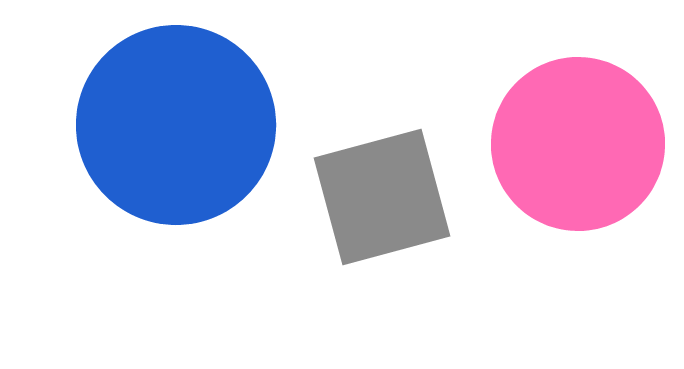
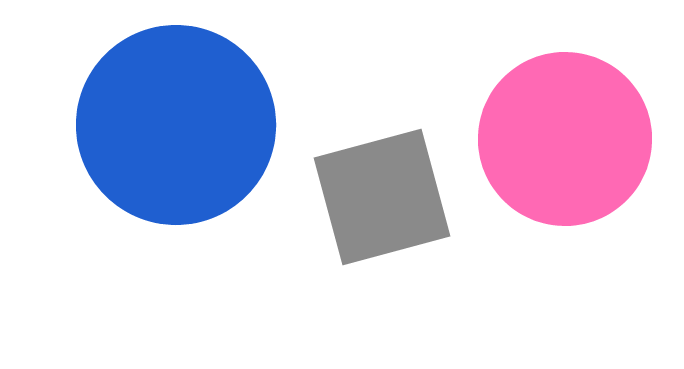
pink circle: moved 13 px left, 5 px up
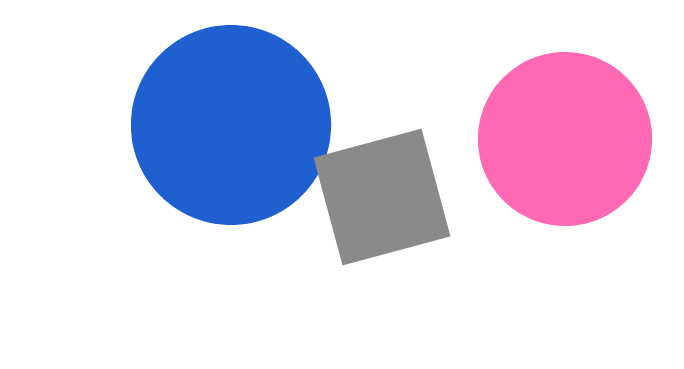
blue circle: moved 55 px right
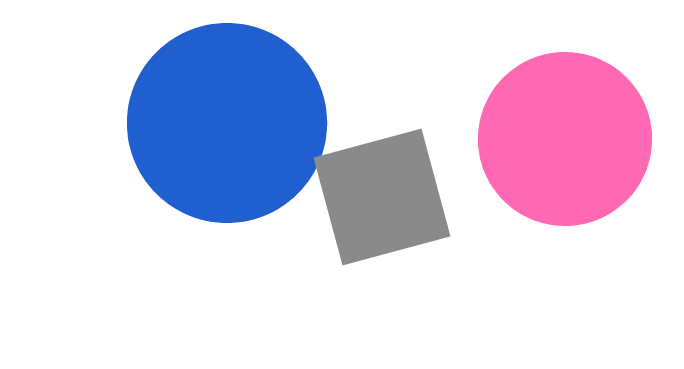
blue circle: moved 4 px left, 2 px up
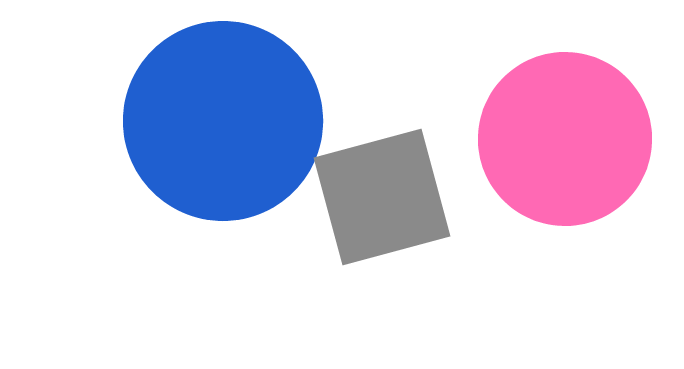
blue circle: moved 4 px left, 2 px up
